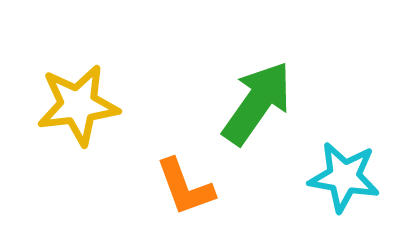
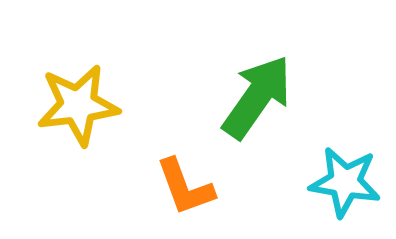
green arrow: moved 6 px up
cyan star: moved 1 px right, 5 px down
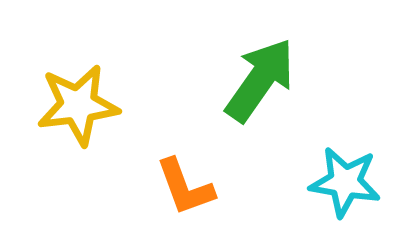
green arrow: moved 3 px right, 17 px up
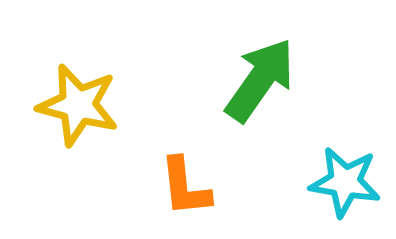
yellow star: rotated 22 degrees clockwise
orange L-shape: rotated 14 degrees clockwise
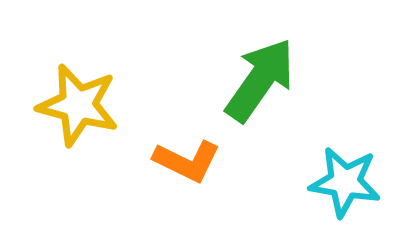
orange L-shape: moved 2 px right, 26 px up; rotated 58 degrees counterclockwise
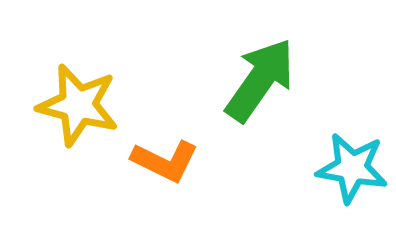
orange L-shape: moved 22 px left
cyan star: moved 7 px right, 14 px up
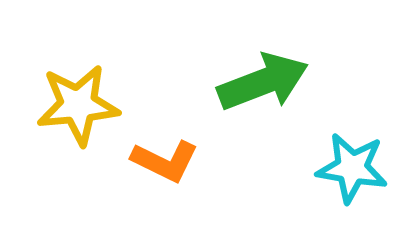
green arrow: moved 3 px right, 2 px down; rotated 34 degrees clockwise
yellow star: rotated 20 degrees counterclockwise
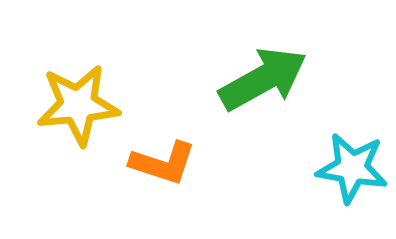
green arrow: moved 3 px up; rotated 8 degrees counterclockwise
orange L-shape: moved 2 px left, 2 px down; rotated 8 degrees counterclockwise
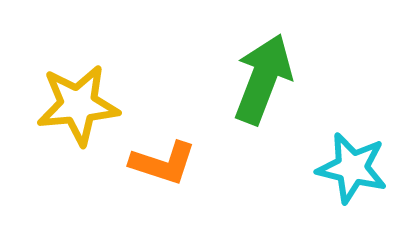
green arrow: rotated 40 degrees counterclockwise
cyan star: rotated 4 degrees clockwise
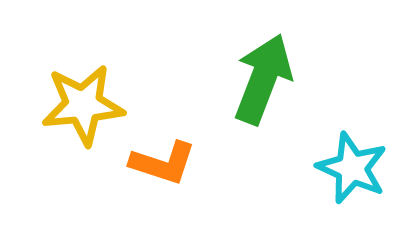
yellow star: moved 5 px right
cyan star: rotated 10 degrees clockwise
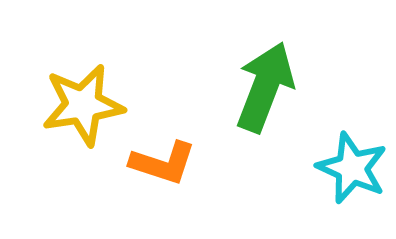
green arrow: moved 2 px right, 8 px down
yellow star: rotated 4 degrees counterclockwise
